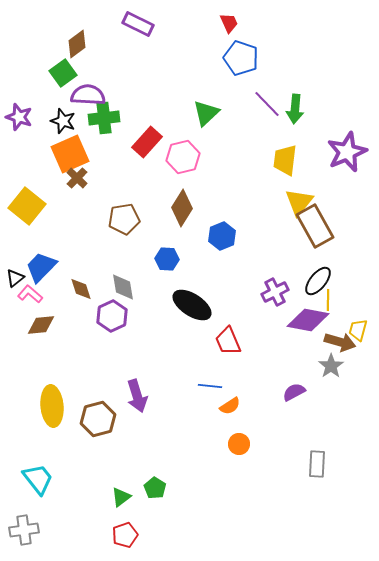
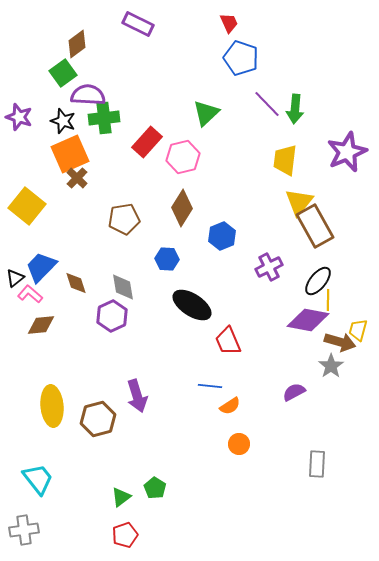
brown diamond at (81, 289): moved 5 px left, 6 px up
purple cross at (275, 292): moved 6 px left, 25 px up
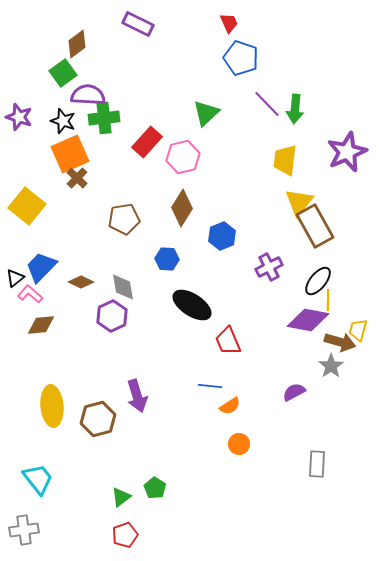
brown diamond at (76, 283): moved 5 px right, 1 px up; rotated 45 degrees counterclockwise
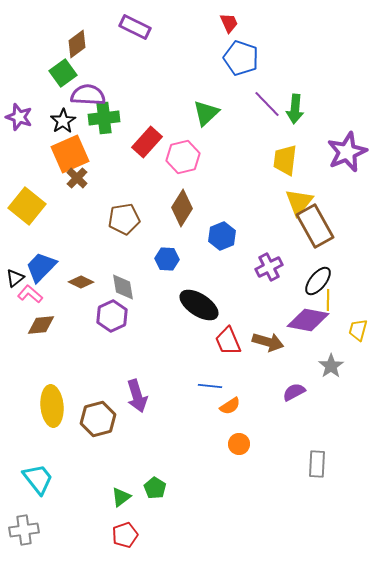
purple rectangle at (138, 24): moved 3 px left, 3 px down
black star at (63, 121): rotated 20 degrees clockwise
black ellipse at (192, 305): moved 7 px right
brown arrow at (340, 342): moved 72 px left
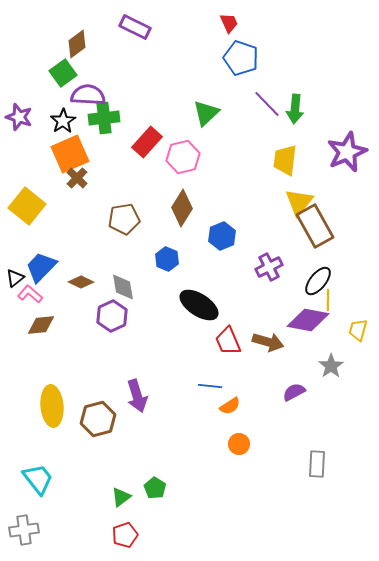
blue hexagon at (167, 259): rotated 20 degrees clockwise
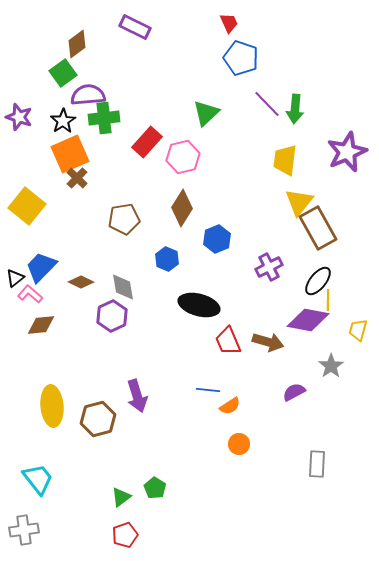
purple semicircle at (88, 95): rotated 8 degrees counterclockwise
brown rectangle at (315, 226): moved 3 px right, 2 px down
blue hexagon at (222, 236): moved 5 px left, 3 px down
black ellipse at (199, 305): rotated 18 degrees counterclockwise
blue line at (210, 386): moved 2 px left, 4 px down
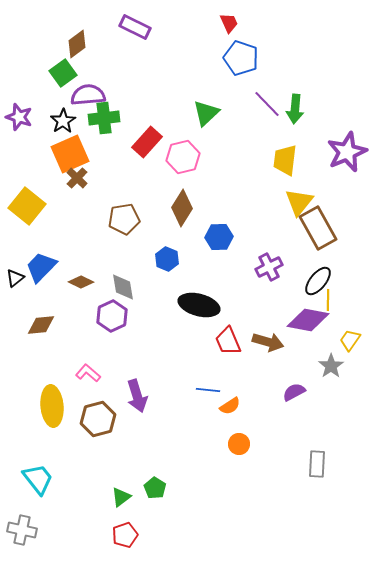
blue hexagon at (217, 239): moved 2 px right, 2 px up; rotated 20 degrees clockwise
pink L-shape at (30, 294): moved 58 px right, 79 px down
yellow trapezoid at (358, 330): moved 8 px left, 10 px down; rotated 20 degrees clockwise
gray cross at (24, 530): moved 2 px left; rotated 20 degrees clockwise
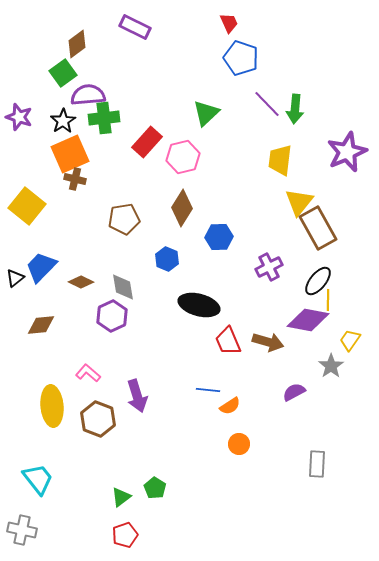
yellow trapezoid at (285, 160): moved 5 px left
brown cross at (77, 178): moved 2 px left, 1 px down; rotated 30 degrees counterclockwise
brown hexagon at (98, 419): rotated 24 degrees counterclockwise
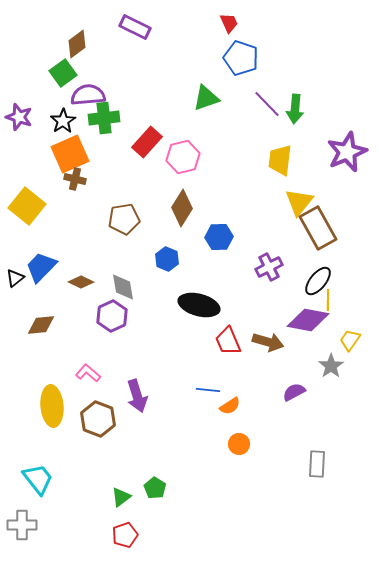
green triangle at (206, 113): moved 15 px up; rotated 24 degrees clockwise
gray cross at (22, 530): moved 5 px up; rotated 12 degrees counterclockwise
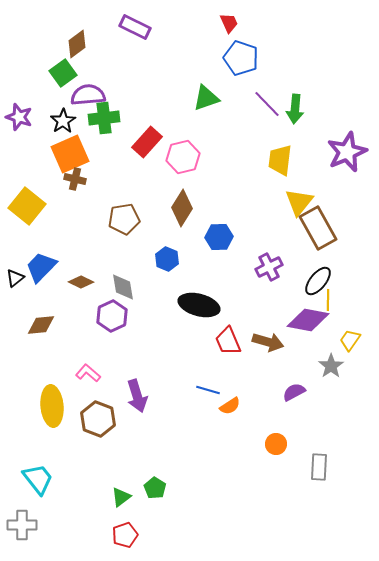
blue line at (208, 390): rotated 10 degrees clockwise
orange circle at (239, 444): moved 37 px right
gray rectangle at (317, 464): moved 2 px right, 3 px down
